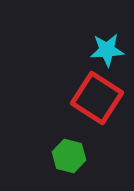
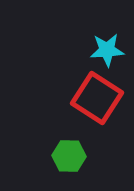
green hexagon: rotated 12 degrees counterclockwise
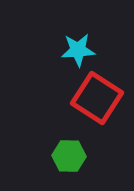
cyan star: moved 29 px left
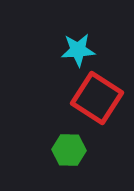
green hexagon: moved 6 px up
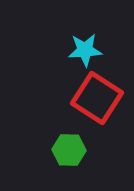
cyan star: moved 7 px right
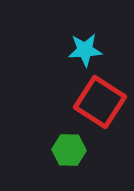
red square: moved 3 px right, 4 px down
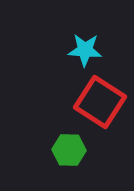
cyan star: rotated 8 degrees clockwise
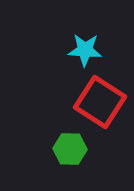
green hexagon: moved 1 px right, 1 px up
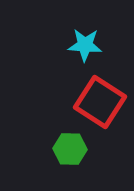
cyan star: moved 5 px up
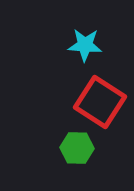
green hexagon: moved 7 px right, 1 px up
